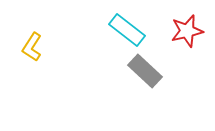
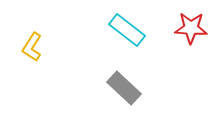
red star: moved 4 px right, 3 px up; rotated 16 degrees clockwise
gray rectangle: moved 21 px left, 17 px down
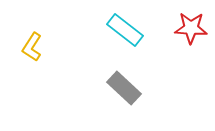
cyan rectangle: moved 2 px left
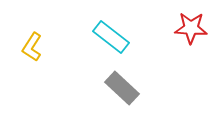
cyan rectangle: moved 14 px left, 7 px down
gray rectangle: moved 2 px left
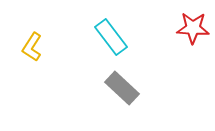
red star: moved 2 px right
cyan rectangle: rotated 15 degrees clockwise
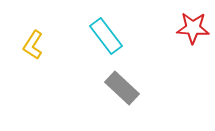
cyan rectangle: moved 5 px left, 1 px up
yellow L-shape: moved 1 px right, 2 px up
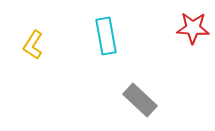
cyan rectangle: rotated 27 degrees clockwise
gray rectangle: moved 18 px right, 12 px down
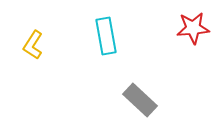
red star: rotated 8 degrees counterclockwise
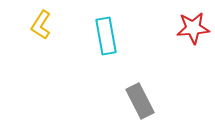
yellow L-shape: moved 8 px right, 20 px up
gray rectangle: moved 1 px down; rotated 20 degrees clockwise
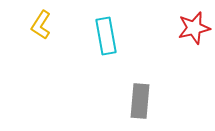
red star: moved 1 px right; rotated 8 degrees counterclockwise
gray rectangle: rotated 32 degrees clockwise
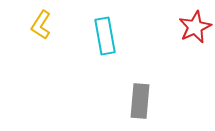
red star: moved 1 px right, 1 px up; rotated 12 degrees counterclockwise
cyan rectangle: moved 1 px left
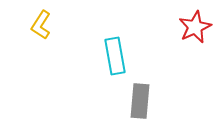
cyan rectangle: moved 10 px right, 20 px down
